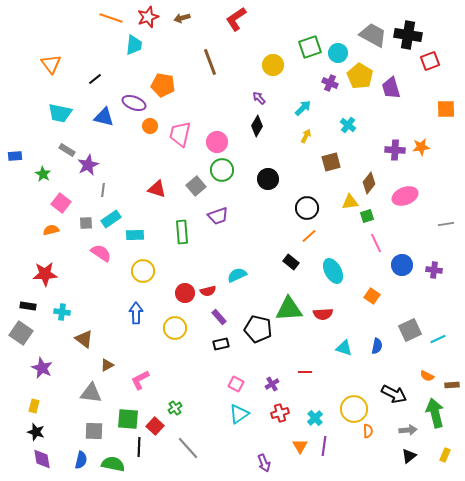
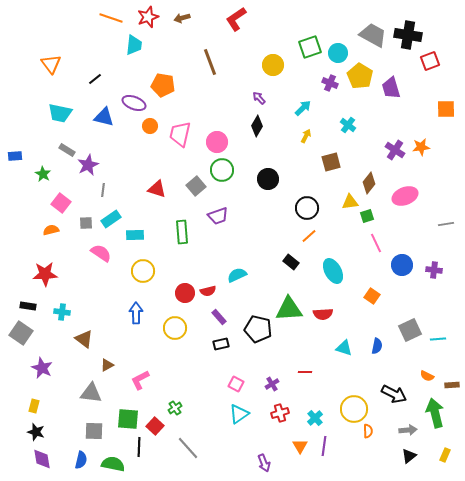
purple cross at (395, 150): rotated 30 degrees clockwise
cyan line at (438, 339): rotated 21 degrees clockwise
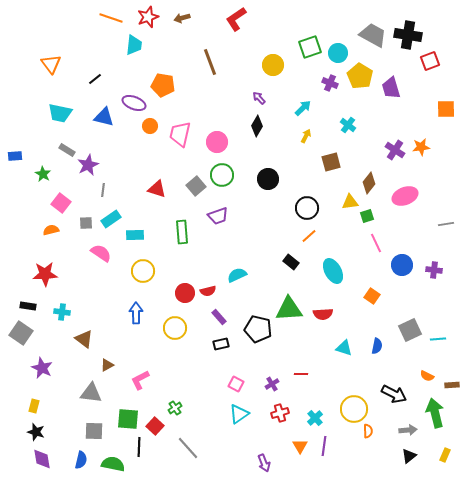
green circle at (222, 170): moved 5 px down
red line at (305, 372): moved 4 px left, 2 px down
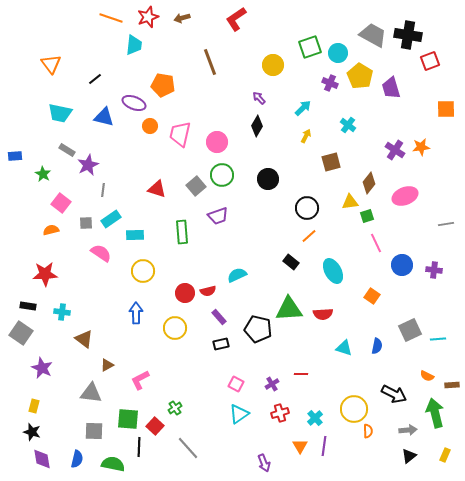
black star at (36, 432): moved 4 px left
blue semicircle at (81, 460): moved 4 px left, 1 px up
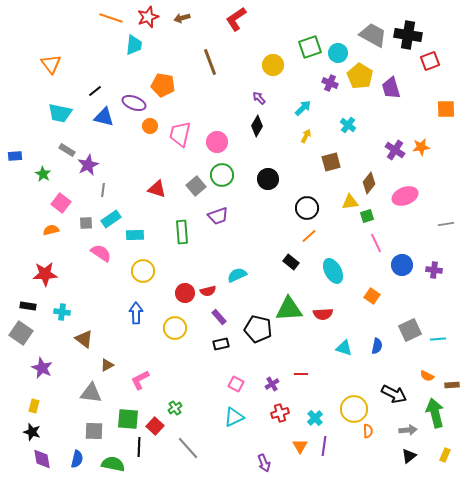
black line at (95, 79): moved 12 px down
cyan triangle at (239, 414): moved 5 px left, 3 px down; rotated 10 degrees clockwise
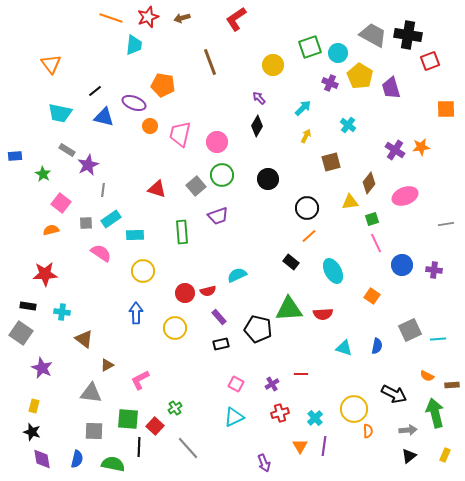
green square at (367, 216): moved 5 px right, 3 px down
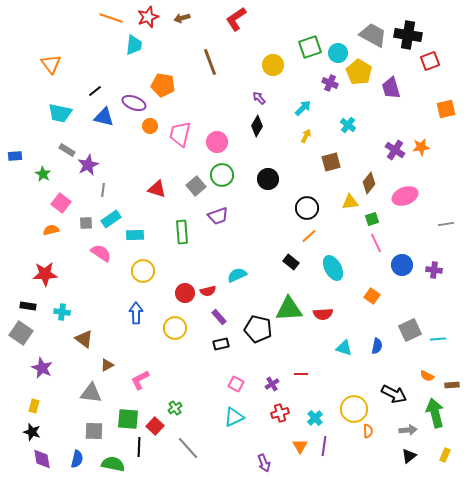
yellow pentagon at (360, 76): moved 1 px left, 4 px up
orange square at (446, 109): rotated 12 degrees counterclockwise
cyan ellipse at (333, 271): moved 3 px up
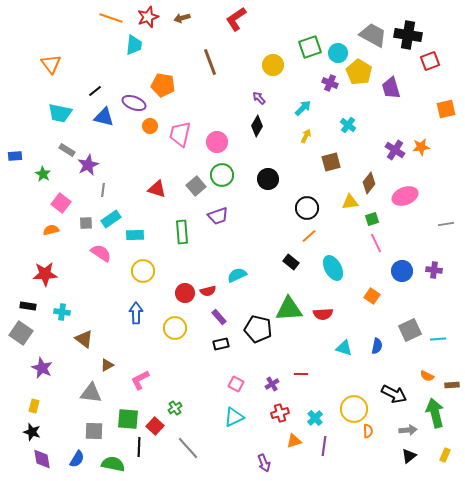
blue circle at (402, 265): moved 6 px down
orange triangle at (300, 446): moved 6 px left, 5 px up; rotated 42 degrees clockwise
blue semicircle at (77, 459): rotated 18 degrees clockwise
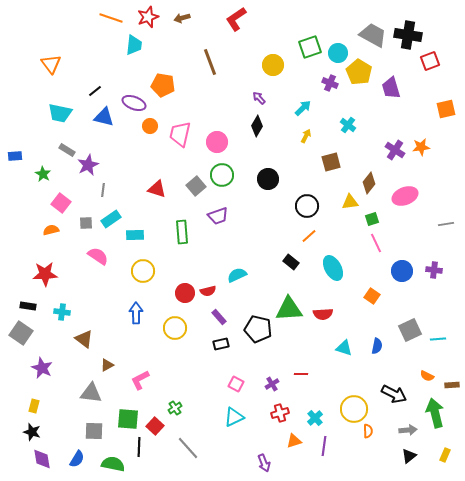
black circle at (307, 208): moved 2 px up
pink semicircle at (101, 253): moved 3 px left, 3 px down
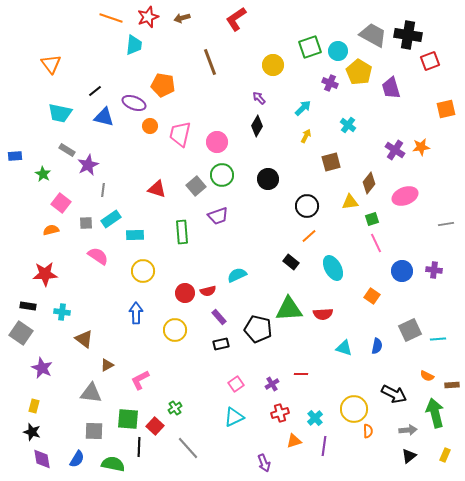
cyan circle at (338, 53): moved 2 px up
yellow circle at (175, 328): moved 2 px down
pink square at (236, 384): rotated 28 degrees clockwise
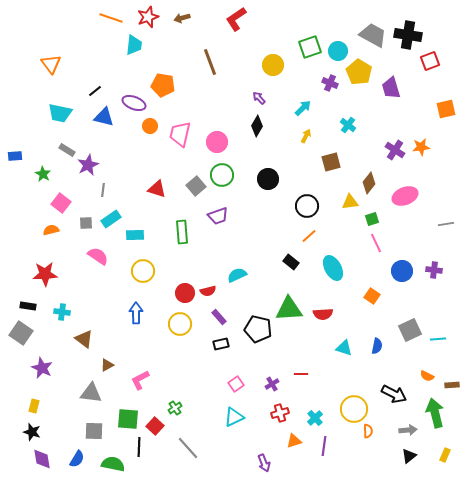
yellow circle at (175, 330): moved 5 px right, 6 px up
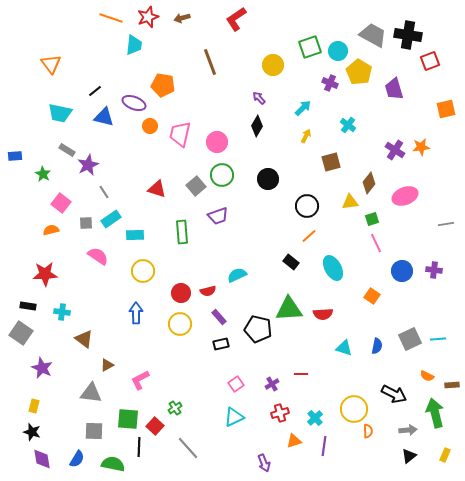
purple trapezoid at (391, 88): moved 3 px right, 1 px down
gray line at (103, 190): moved 1 px right, 2 px down; rotated 40 degrees counterclockwise
red circle at (185, 293): moved 4 px left
gray square at (410, 330): moved 9 px down
